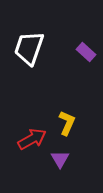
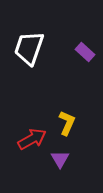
purple rectangle: moved 1 px left
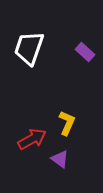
purple triangle: rotated 24 degrees counterclockwise
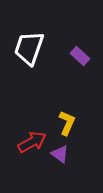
purple rectangle: moved 5 px left, 4 px down
red arrow: moved 3 px down
purple triangle: moved 5 px up
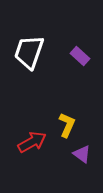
white trapezoid: moved 4 px down
yellow L-shape: moved 2 px down
purple triangle: moved 22 px right
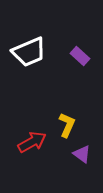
white trapezoid: rotated 132 degrees counterclockwise
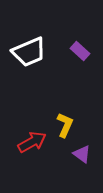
purple rectangle: moved 5 px up
yellow L-shape: moved 2 px left
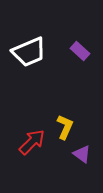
yellow L-shape: moved 2 px down
red arrow: rotated 16 degrees counterclockwise
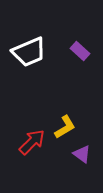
yellow L-shape: rotated 35 degrees clockwise
